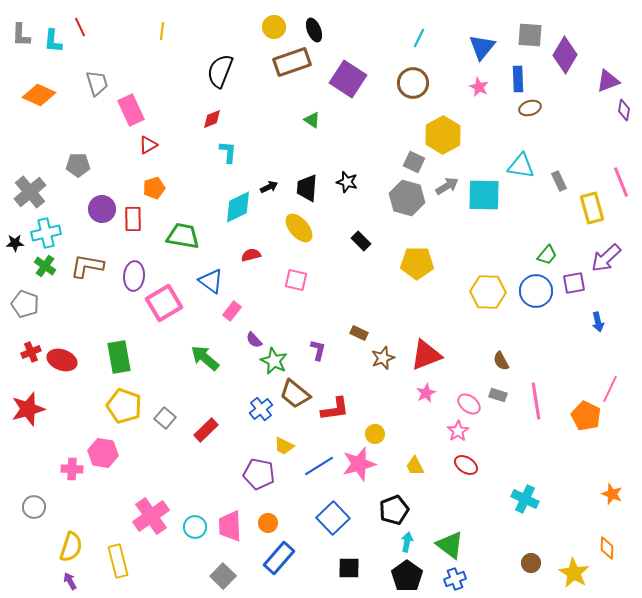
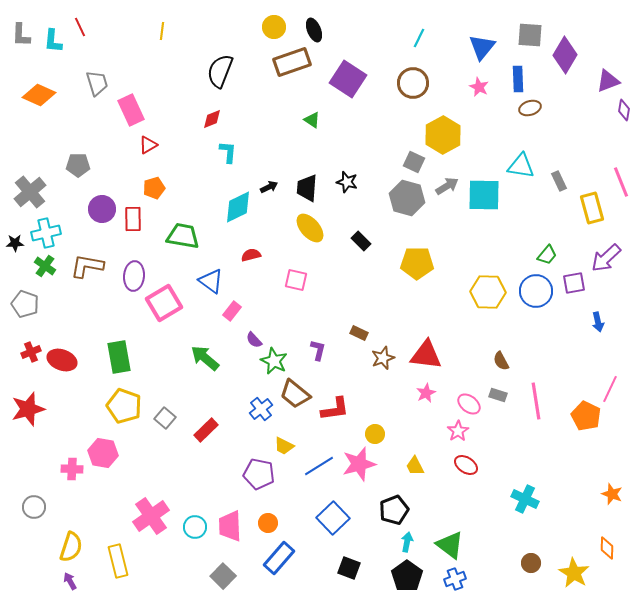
yellow ellipse at (299, 228): moved 11 px right
red triangle at (426, 355): rotated 28 degrees clockwise
black square at (349, 568): rotated 20 degrees clockwise
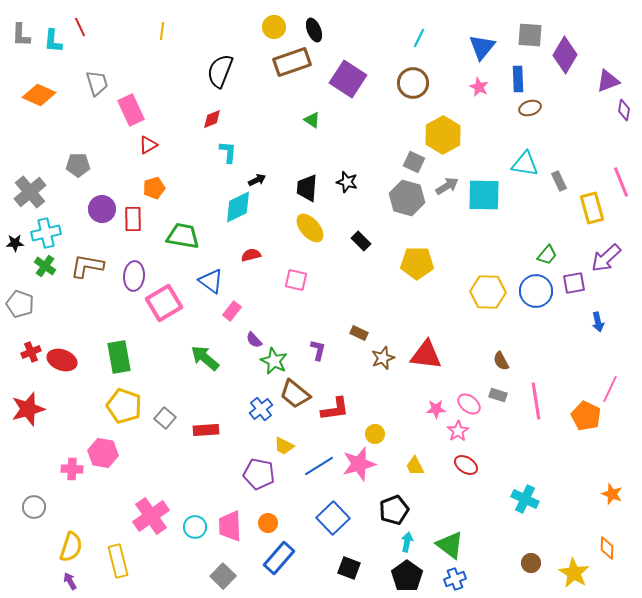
cyan triangle at (521, 166): moved 4 px right, 2 px up
black arrow at (269, 187): moved 12 px left, 7 px up
gray pentagon at (25, 304): moved 5 px left
pink star at (426, 393): moved 10 px right, 16 px down; rotated 24 degrees clockwise
red rectangle at (206, 430): rotated 40 degrees clockwise
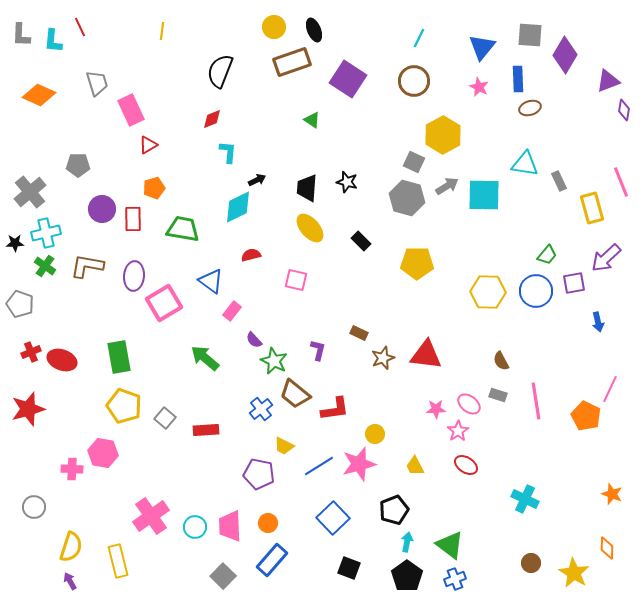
brown circle at (413, 83): moved 1 px right, 2 px up
green trapezoid at (183, 236): moved 7 px up
blue rectangle at (279, 558): moved 7 px left, 2 px down
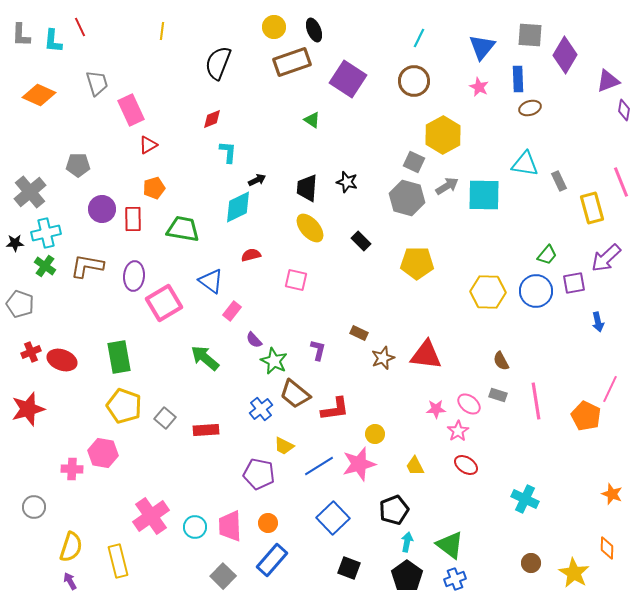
black semicircle at (220, 71): moved 2 px left, 8 px up
